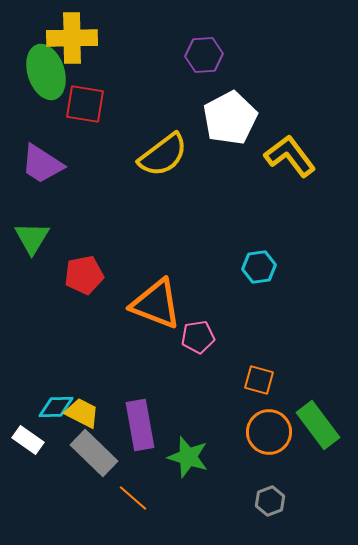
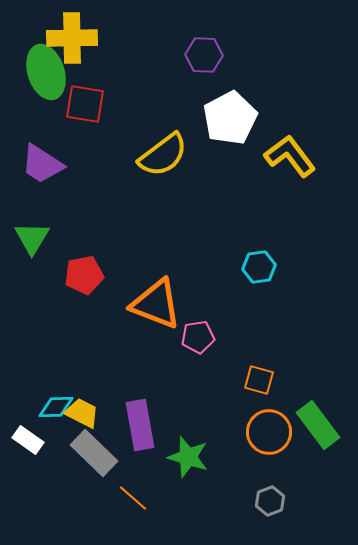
purple hexagon: rotated 6 degrees clockwise
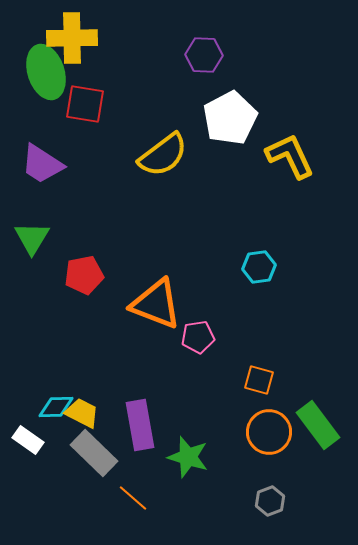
yellow L-shape: rotated 12 degrees clockwise
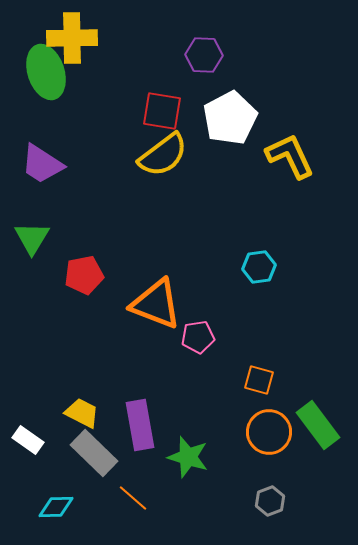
red square: moved 77 px right, 7 px down
cyan diamond: moved 100 px down
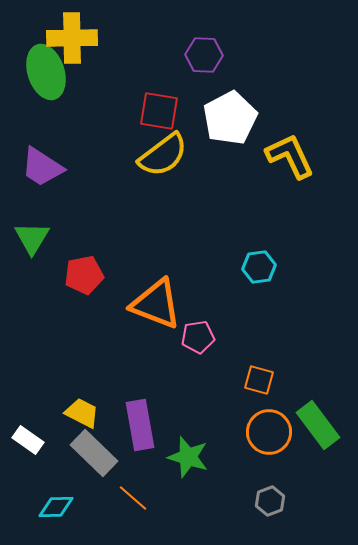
red square: moved 3 px left
purple trapezoid: moved 3 px down
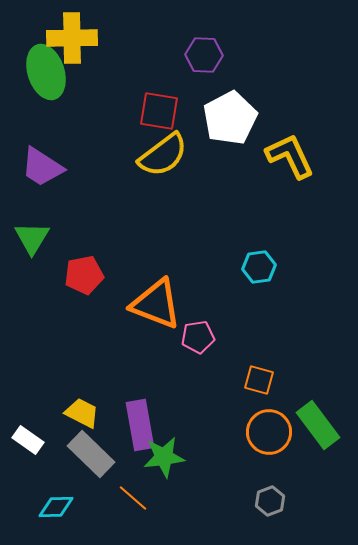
gray rectangle: moved 3 px left, 1 px down
green star: moved 24 px left; rotated 24 degrees counterclockwise
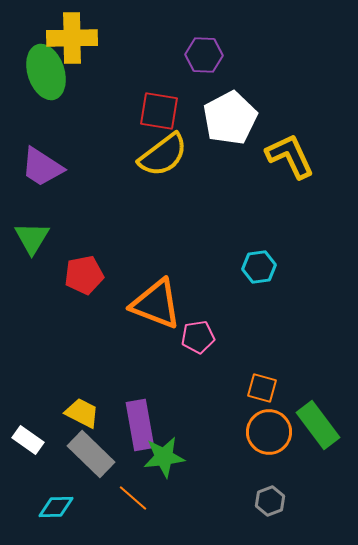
orange square: moved 3 px right, 8 px down
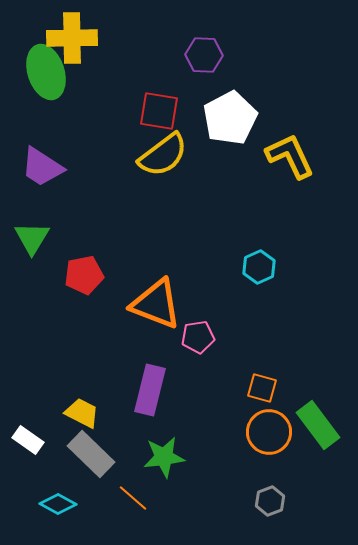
cyan hexagon: rotated 16 degrees counterclockwise
purple rectangle: moved 10 px right, 35 px up; rotated 24 degrees clockwise
cyan diamond: moved 2 px right, 3 px up; rotated 30 degrees clockwise
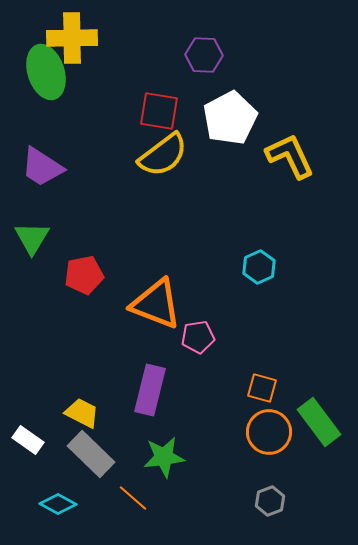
green rectangle: moved 1 px right, 3 px up
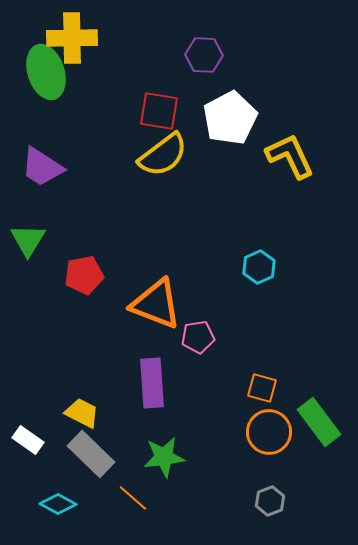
green triangle: moved 4 px left, 2 px down
purple rectangle: moved 2 px right, 7 px up; rotated 18 degrees counterclockwise
